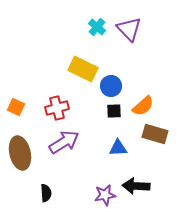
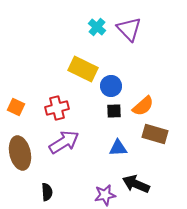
black arrow: moved 2 px up; rotated 20 degrees clockwise
black semicircle: moved 1 px right, 1 px up
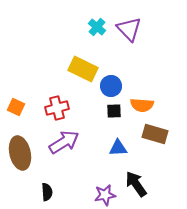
orange semicircle: moved 1 px left, 1 px up; rotated 45 degrees clockwise
black arrow: rotated 32 degrees clockwise
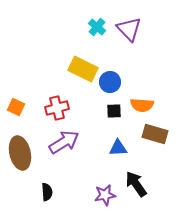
blue circle: moved 1 px left, 4 px up
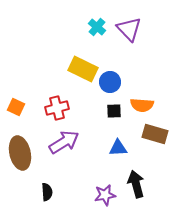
black arrow: rotated 20 degrees clockwise
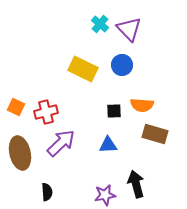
cyan cross: moved 3 px right, 3 px up
blue circle: moved 12 px right, 17 px up
red cross: moved 11 px left, 4 px down
purple arrow: moved 3 px left, 1 px down; rotated 12 degrees counterclockwise
blue triangle: moved 10 px left, 3 px up
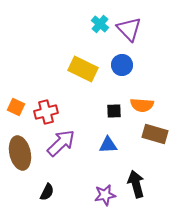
black semicircle: rotated 30 degrees clockwise
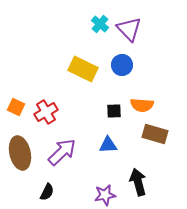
red cross: rotated 15 degrees counterclockwise
purple arrow: moved 1 px right, 9 px down
black arrow: moved 2 px right, 2 px up
